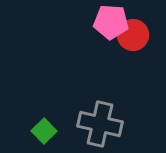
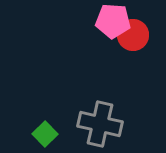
pink pentagon: moved 2 px right, 1 px up
green square: moved 1 px right, 3 px down
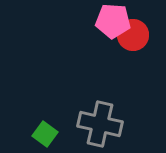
green square: rotated 10 degrees counterclockwise
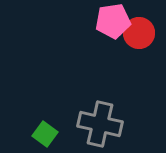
pink pentagon: rotated 12 degrees counterclockwise
red circle: moved 6 px right, 2 px up
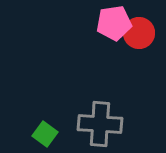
pink pentagon: moved 1 px right, 2 px down
gray cross: rotated 9 degrees counterclockwise
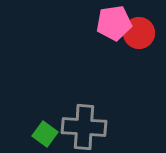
gray cross: moved 16 px left, 3 px down
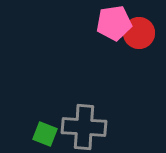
green square: rotated 15 degrees counterclockwise
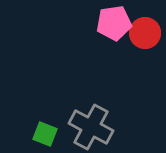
red circle: moved 6 px right
gray cross: moved 7 px right; rotated 24 degrees clockwise
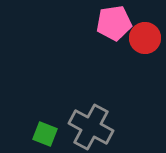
red circle: moved 5 px down
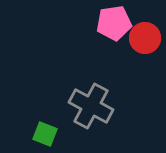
gray cross: moved 21 px up
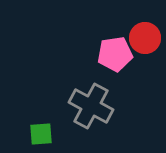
pink pentagon: moved 1 px right, 31 px down
green square: moved 4 px left; rotated 25 degrees counterclockwise
